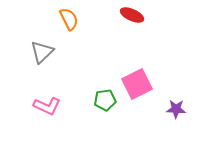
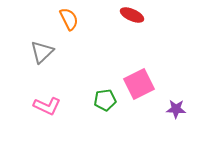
pink square: moved 2 px right
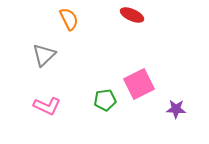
gray triangle: moved 2 px right, 3 px down
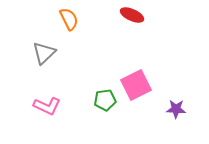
gray triangle: moved 2 px up
pink square: moved 3 px left, 1 px down
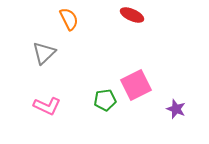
purple star: rotated 18 degrees clockwise
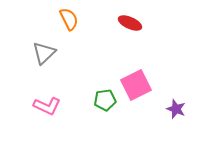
red ellipse: moved 2 px left, 8 px down
